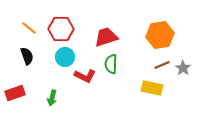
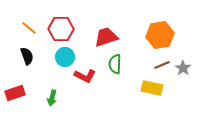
green semicircle: moved 4 px right
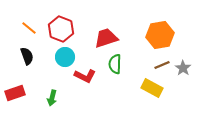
red hexagon: rotated 20 degrees clockwise
red trapezoid: moved 1 px down
yellow rectangle: rotated 15 degrees clockwise
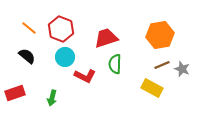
black semicircle: rotated 30 degrees counterclockwise
gray star: moved 1 px left, 1 px down; rotated 14 degrees counterclockwise
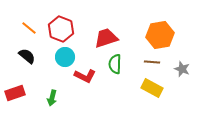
brown line: moved 10 px left, 3 px up; rotated 28 degrees clockwise
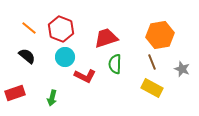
brown line: rotated 63 degrees clockwise
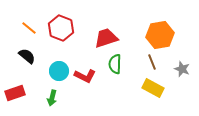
red hexagon: moved 1 px up
cyan circle: moved 6 px left, 14 px down
yellow rectangle: moved 1 px right
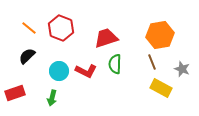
black semicircle: rotated 84 degrees counterclockwise
red L-shape: moved 1 px right, 5 px up
yellow rectangle: moved 8 px right
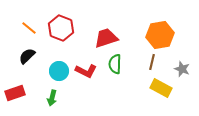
brown line: rotated 35 degrees clockwise
